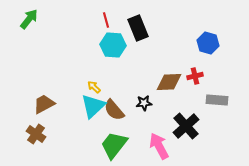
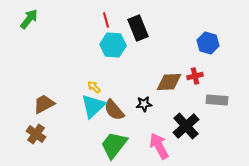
black star: moved 1 px down
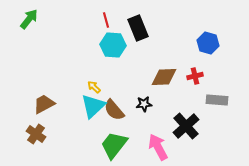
brown diamond: moved 5 px left, 5 px up
pink arrow: moved 1 px left, 1 px down
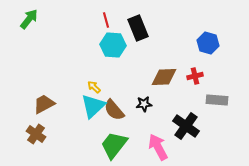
black cross: rotated 12 degrees counterclockwise
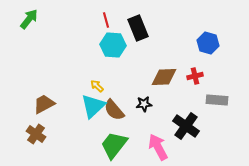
yellow arrow: moved 3 px right, 1 px up
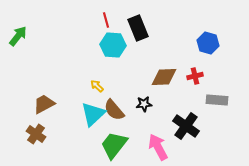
green arrow: moved 11 px left, 17 px down
cyan triangle: moved 8 px down
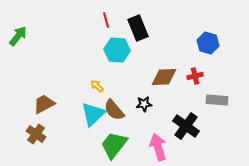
cyan hexagon: moved 4 px right, 5 px down
pink arrow: rotated 12 degrees clockwise
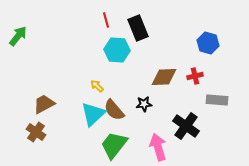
brown cross: moved 2 px up
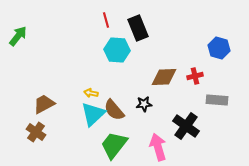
blue hexagon: moved 11 px right, 5 px down
yellow arrow: moved 6 px left, 7 px down; rotated 32 degrees counterclockwise
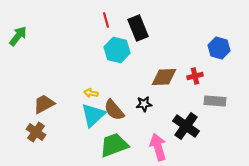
cyan hexagon: rotated 10 degrees clockwise
gray rectangle: moved 2 px left, 1 px down
cyan triangle: moved 1 px down
green trapezoid: rotated 32 degrees clockwise
